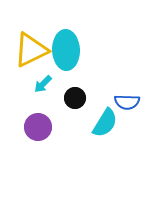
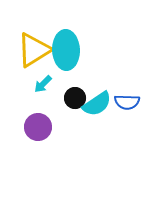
yellow triangle: moved 3 px right; rotated 6 degrees counterclockwise
cyan semicircle: moved 8 px left, 19 px up; rotated 24 degrees clockwise
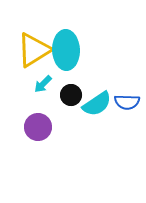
black circle: moved 4 px left, 3 px up
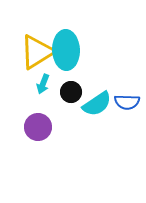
yellow triangle: moved 3 px right, 2 px down
cyan arrow: rotated 24 degrees counterclockwise
black circle: moved 3 px up
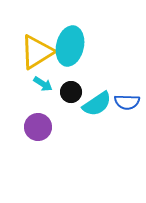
cyan ellipse: moved 4 px right, 4 px up; rotated 15 degrees clockwise
cyan arrow: rotated 78 degrees counterclockwise
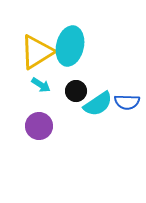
cyan arrow: moved 2 px left, 1 px down
black circle: moved 5 px right, 1 px up
cyan semicircle: moved 1 px right
purple circle: moved 1 px right, 1 px up
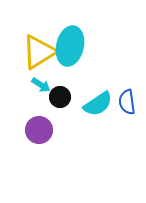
yellow triangle: moved 2 px right
black circle: moved 16 px left, 6 px down
blue semicircle: rotated 80 degrees clockwise
purple circle: moved 4 px down
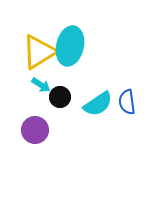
purple circle: moved 4 px left
